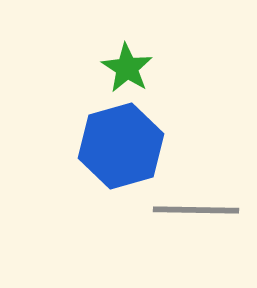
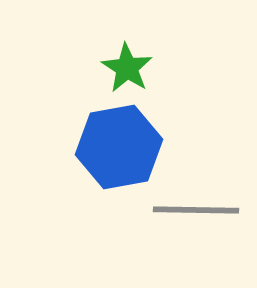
blue hexagon: moved 2 px left, 1 px down; rotated 6 degrees clockwise
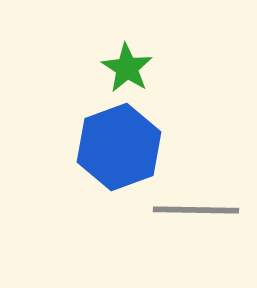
blue hexagon: rotated 10 degrees counterclockwise
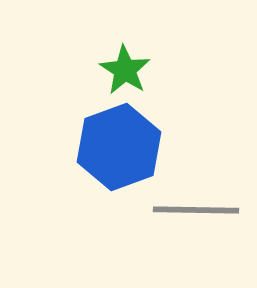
green star: moved 2 px left, 2 px down
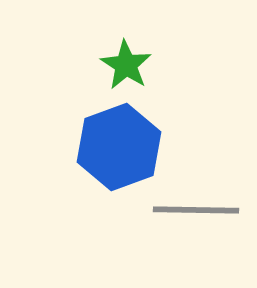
green star: moved 1 px right, 5 px up
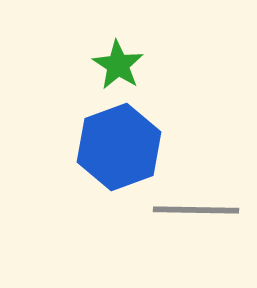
green star: moved 8 px left
